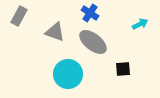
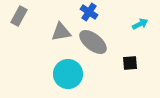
blue cross: moved 1 px left, 1 px up
gray triangle: moved 6 px right; rotated 30 degrees counterclockwise
black square: moved 7 px right, 6 px up
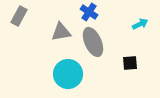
gray ellipse: rotated 28 degrees clockwise
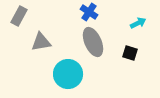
cyan arrow: moved 2 px left, 1 px up
gray triangle: moved 20 px left, 10 px down
black square: moved 10 px up; rotated 21 degrees clockwise
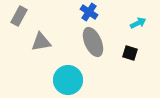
cyan circle: moved 6 px down
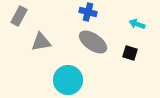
blue cross: moved 1 px left; rotated 18 degrees counterclockwise
cyan arrow: moved 1 px left, 1 px down; rotated 133 degrees counterclockwise
gray ellipse: rotated 32 degrees counterclockwise
